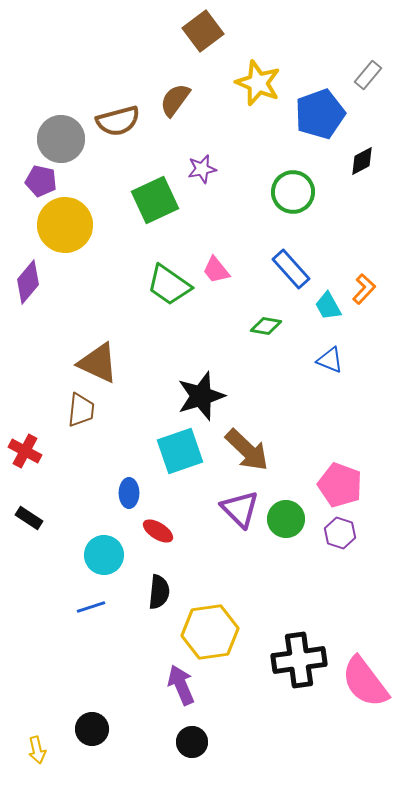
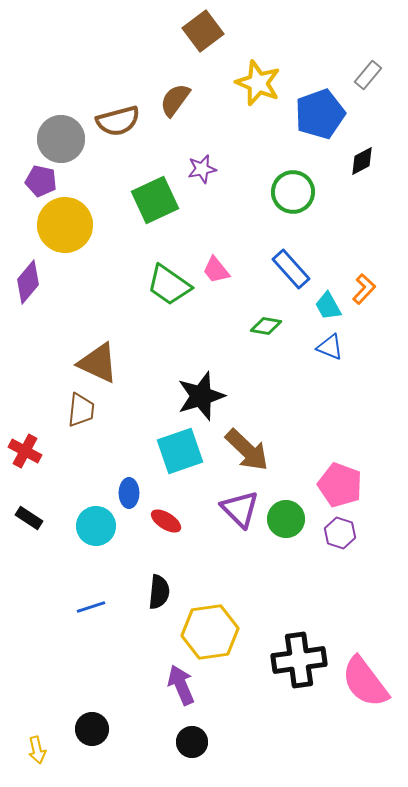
blue triangle at (330, 360): moved 13 px up
red ellipse at (158, 531): moved 8 px right, 10 px up
cyan circle at (104, 555): moved 8 px left, 29 px up
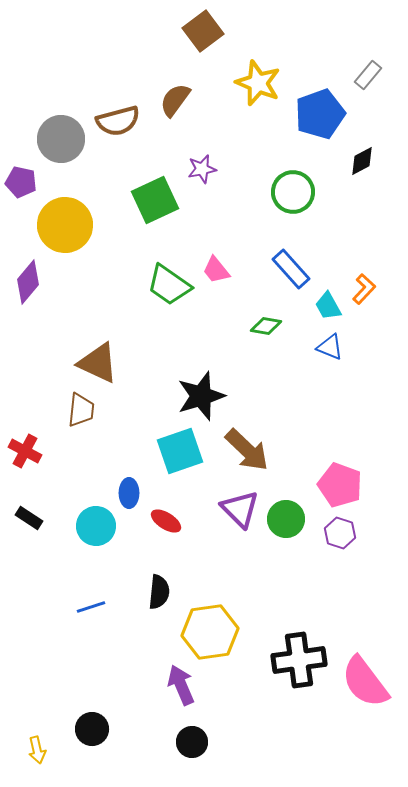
purple pentagon at (41, 181): moved 20 px left, 1 px down
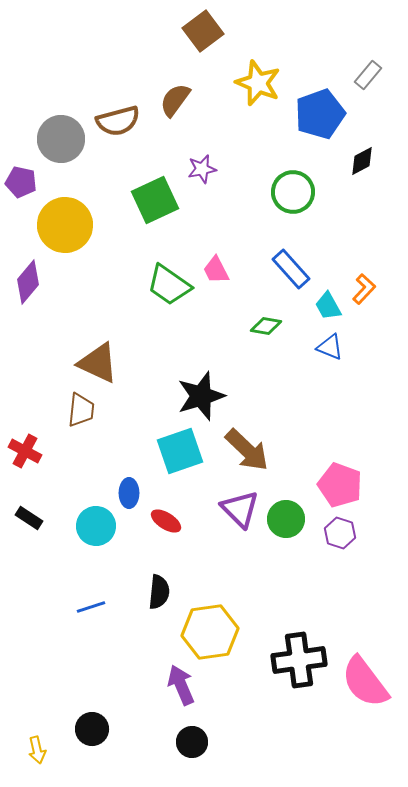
pink trapezoid at (216, 270): rotated 12 degrees clockwise
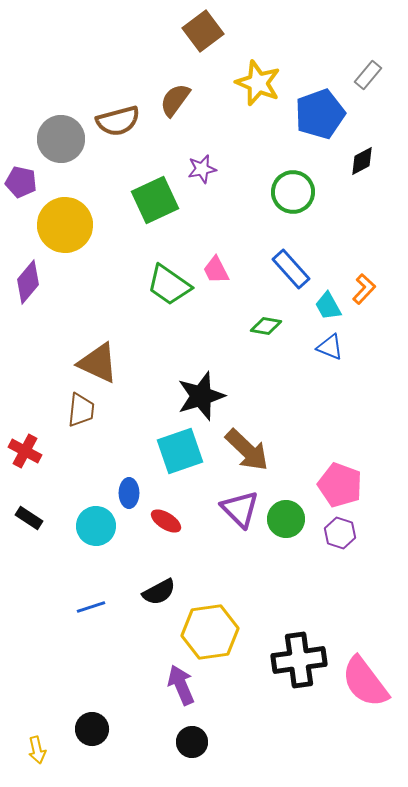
black semicircle at (159, 592): rotated 56 degrees clockwise
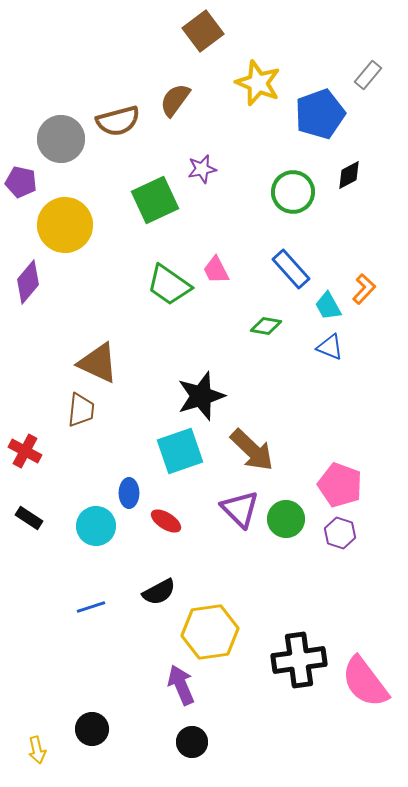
black diamond at (362, 161): moved 13 px left, 14 px down
brown arrow at (247, 450): moved 5 px right
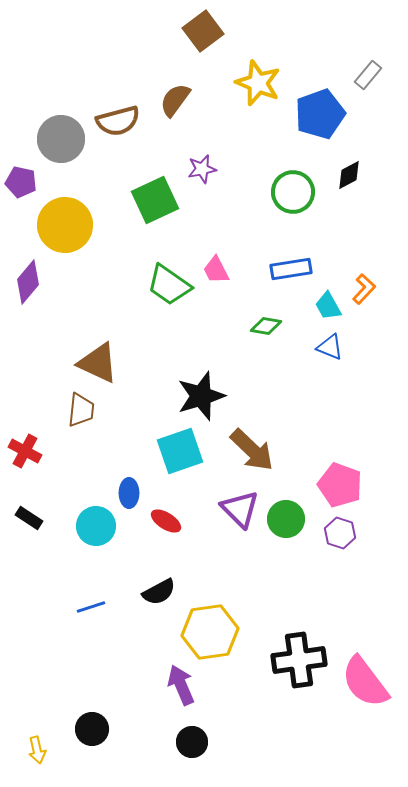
blue rectangle at (291, 269): rotated 57 degrees counterclockwise
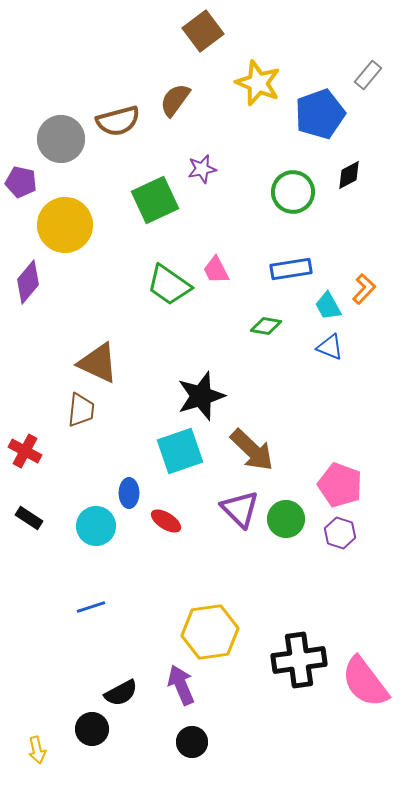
black semicircle at (159, 592): moved 38 px left, 101 px down
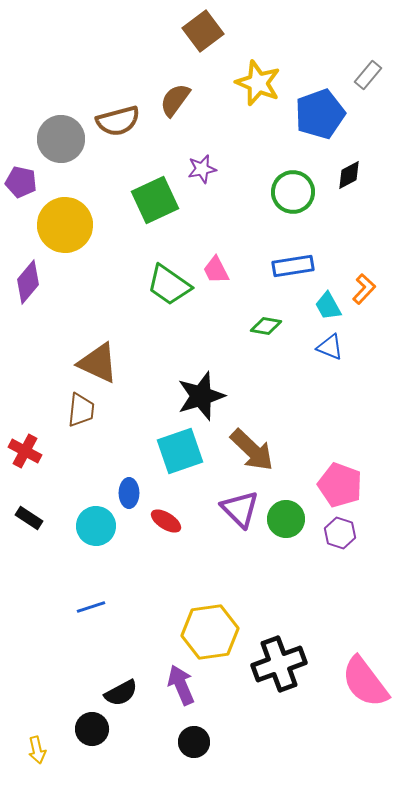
blue rectangle at (291, 269): moved 2 px right, 3 px up
black cross at (299, 660): moved 20 px left, 4 px down; rotated 12 degrees counterclockwise
black circle at (192, 742): moved 2 px right
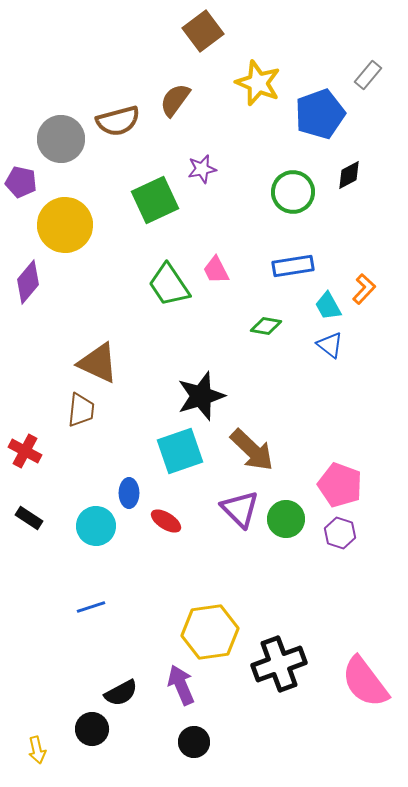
green trapezoid at (169, 285): rotated 21 degrees clockwise
blue triangle at (330, 347): moved 2 px up; rotated 16 degrees clockwise
